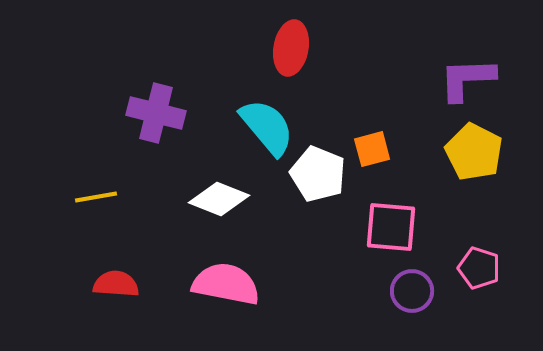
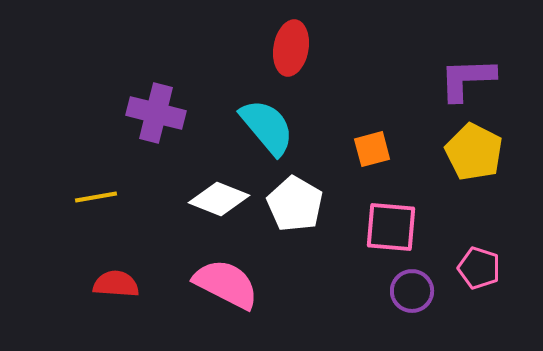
white pentagon: moved 23 px left, 30 px down; rotated 8 degrees clockwise
pink semicircle: rotated 16 degrees clockwise
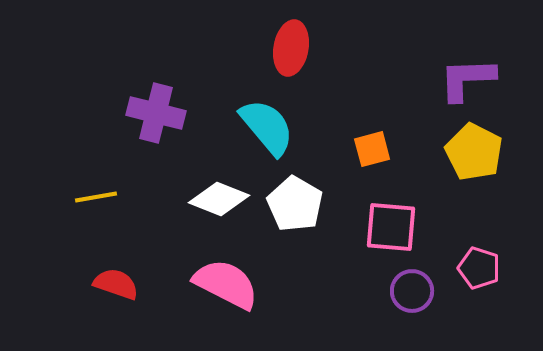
red semicircle: rotated 15 degrees clockwise
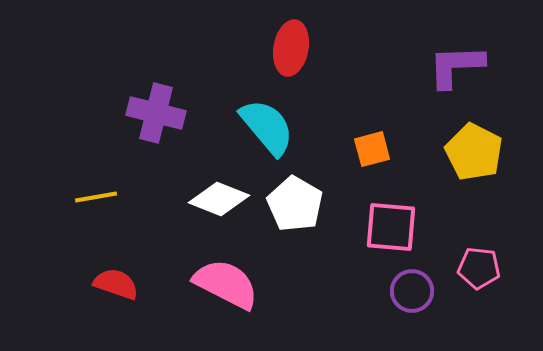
purple L-shape: moved 11 px left, 13 px up
pink pentagon: rotated 12 degrees counterclockwise
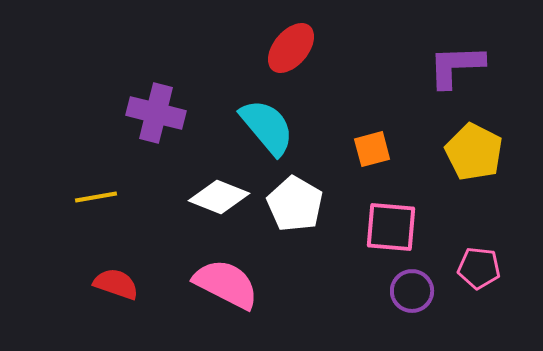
red ellipse: rotated 30 degrees clockwise
white diamond: moved 2 px up
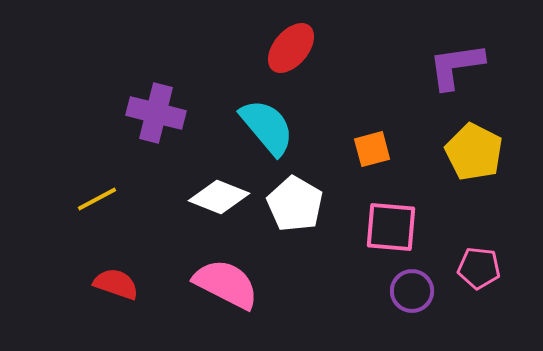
purple L-shape: rotated 6 degrees counterclockwise
yellow line: moved 1 px right, 2 px down; rotated 18 degrees counterclockwise
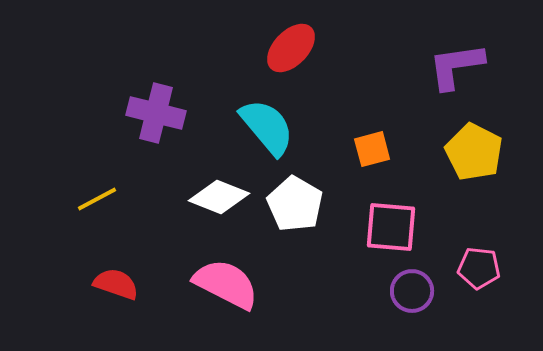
red ellipse: rotated 4 degrees clockwise
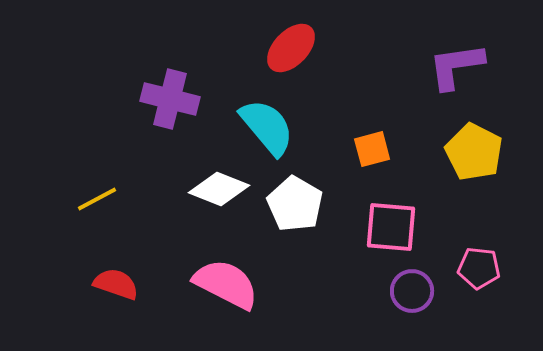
purple cross: moved 14 px right, 14 px up
white diamond: moved 8 px up
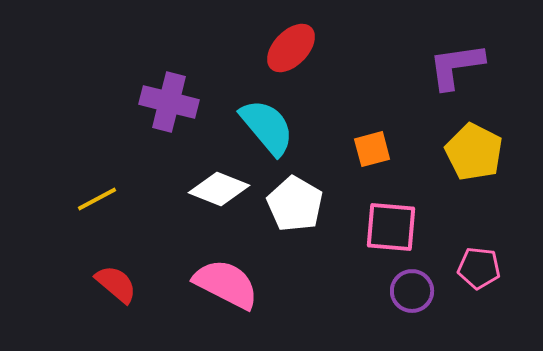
purple cross: moved 1 px left, 3 px down
red semicircle: rotated 21 degrees clockwise
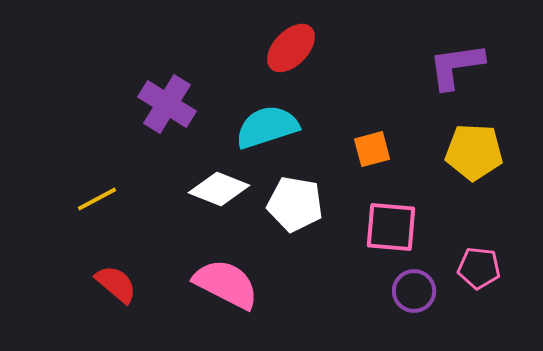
purple cross: moved 2 px left, 2 px down; rotated 18 degrees clockwise
cyan semicircle: rotated 68 degrees counterclockwise
yellow pentagon: rotated 24 degrees counterclockwise
white pentagon: rotated 20 degrees counterclockwise
purple circle: moved 2 px right
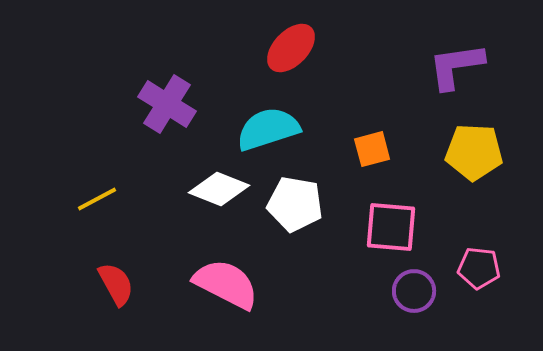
cyan semicircle: moved 1 px right, 2 px down
red semicircle: rotated 21 degrees clockwise
